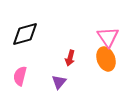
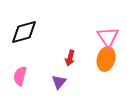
black diamond: moved 1 px left, 2 px up
orange ellipse: rotated 35 degrees clockwise
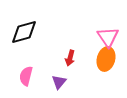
pink semicircle: moved 6 px right
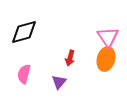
pink semicircle: moved 2 px left, 2 px up
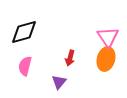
pink semicircle: moved 1 px right, 8 px up
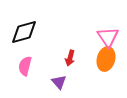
purple triangle: rotated 21 degrees counterclockwise
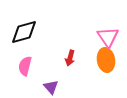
orange ellipse: moved 1 px down; rotated 25 degrees counterclockwise
purple triangle: moved 8 px left, 5 px down
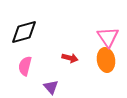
red arrow: rotated 91 degrees counterclockwise
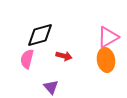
black diamond: moved 16 px right, 3 px down
pink triangle: rotated 35 degrees clockwise
red arrow: moved 6 px left, 2 px up
pink semicircle: moved 2 px right, 7 px up
